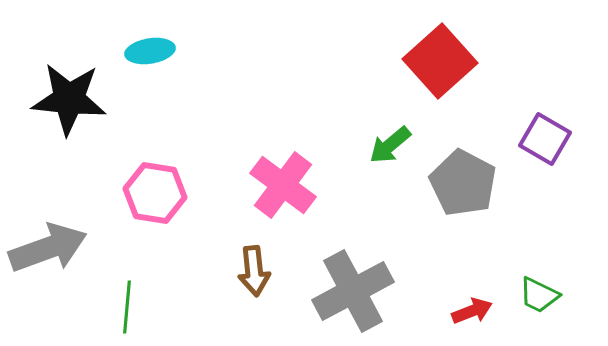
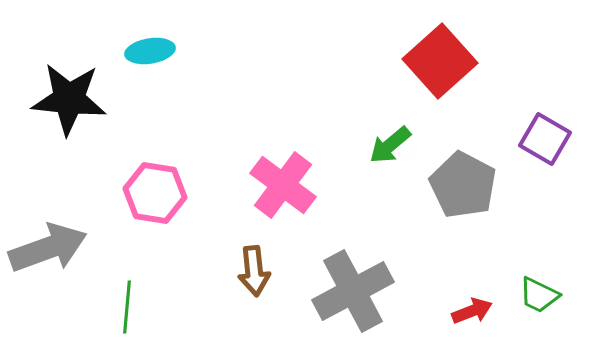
gray pentagon: moved 2 px down
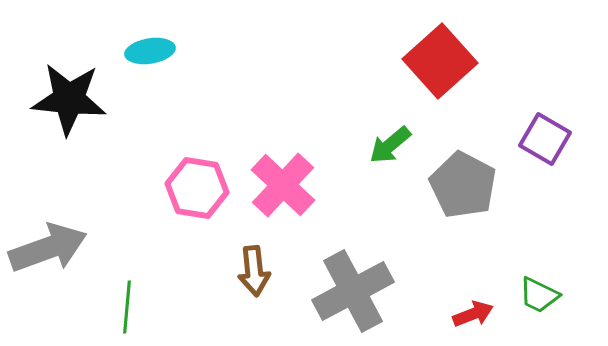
pink cross: rotated 6 degrees clockwise
pink hexagon: moved 42 px right, 5 px up
red arrow: moved 1 px right, 3 px down
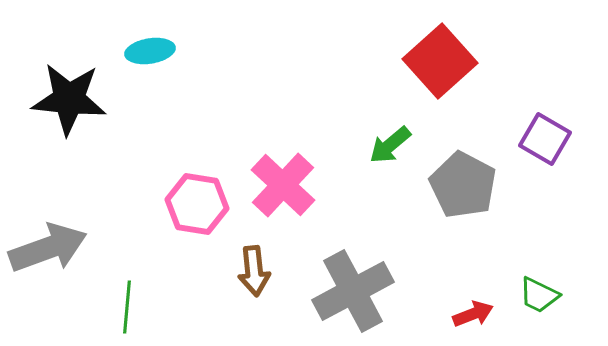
pink hexagon: moved 16 px down
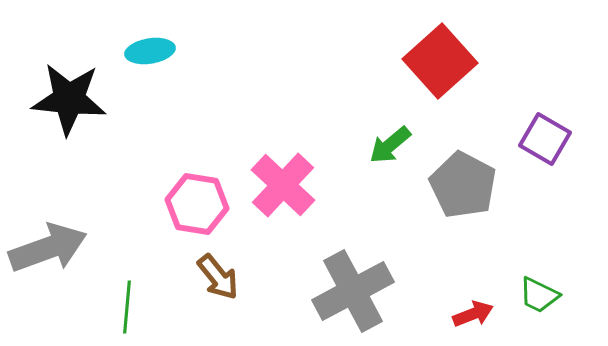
brown arrow: moved 36 px left, 6 px down; rotated 33 degrees counterclockwise
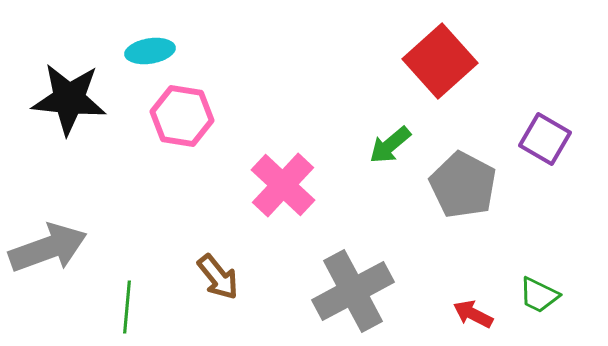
pink hexagon: moved 15 px left, 88 px up
red arrow: rotated 132 degrees counterclockwise
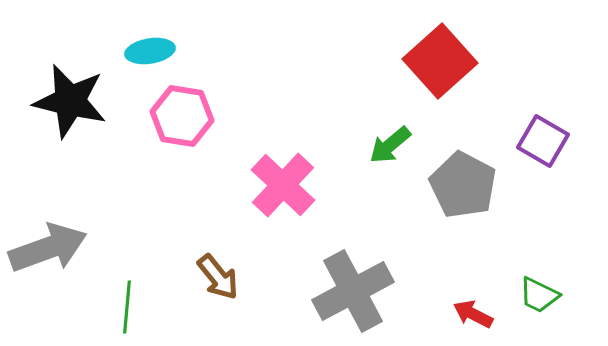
black star: moved 1 px right, 2 px down; rotated 8 degrees clockwise
purple square: moved 2 px left, 2 px down
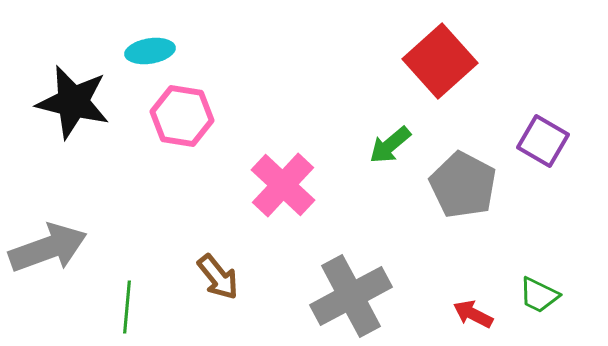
black star: moved 3 px right, 1 px down
gray cross: moved 2 px left, 5 px down
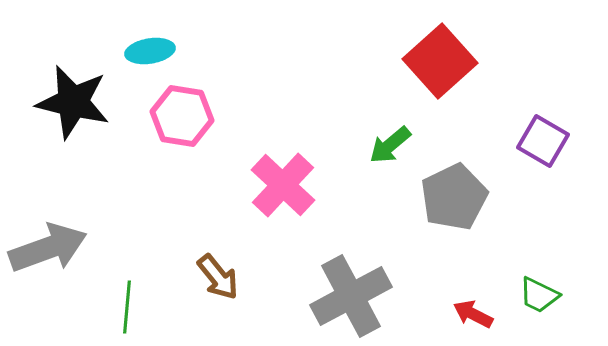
gray pentagon: moved 9 px left, 12 px down; rotated 18 degrees clockwise
